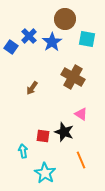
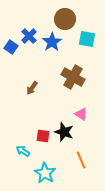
cyan arrow: rotated 48 degrees counterclockwise
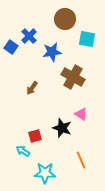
blue star: moved 10 px down; rotated 24 degrees clockwise
black star: moved 2 px left, 4 px up
red square: moved 8 px left; rotated 24 degrees counterclockwise
cyan star: rotated 30 degrees counterclockwise
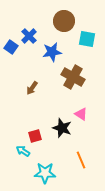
brown circle: moved 1 px left, 2 px down
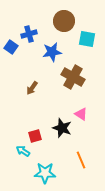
blue cross: moved 2 px up; rotated 28 degrees clockwise
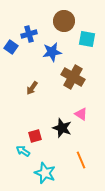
cyan star: rotated 20 degrees clockwise
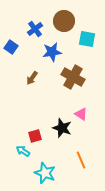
blue cross: moved 6 px right, 5 px up; rotated 21 degrees counterclockwise
brown arrow: moved 10 px up
